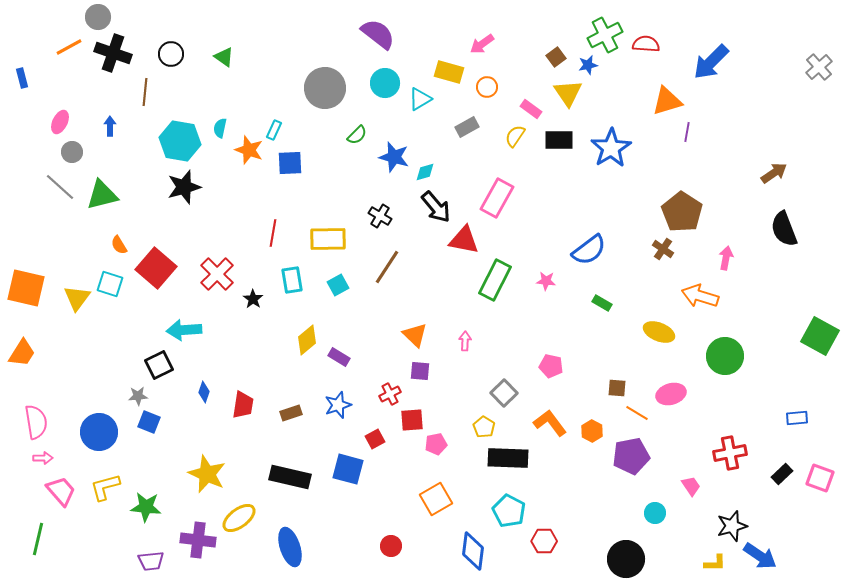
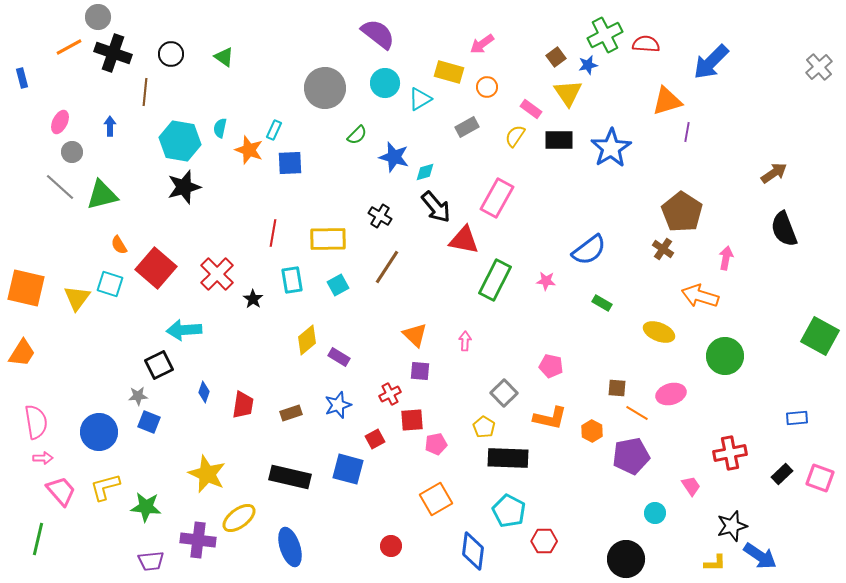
orange L-shape at (550, 423): moved 5 px up; rotated 140 degrees clockwise
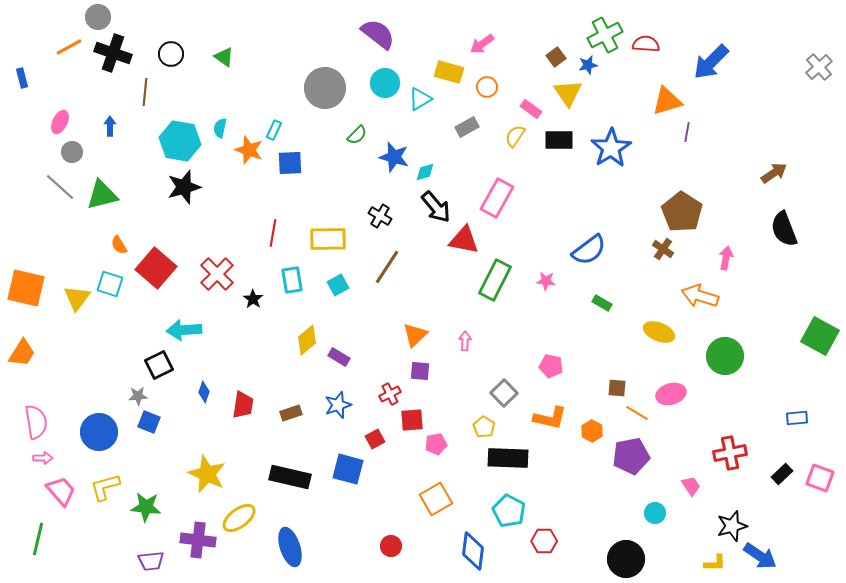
orange triangle at (415, 335): rotated 32 degrees clockwise
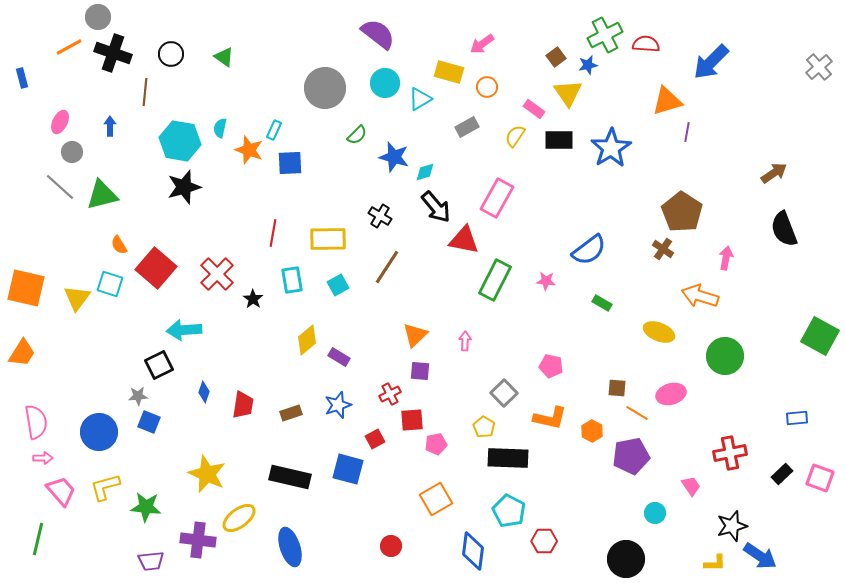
pink rectangle at (531, 109): moved 3 px right
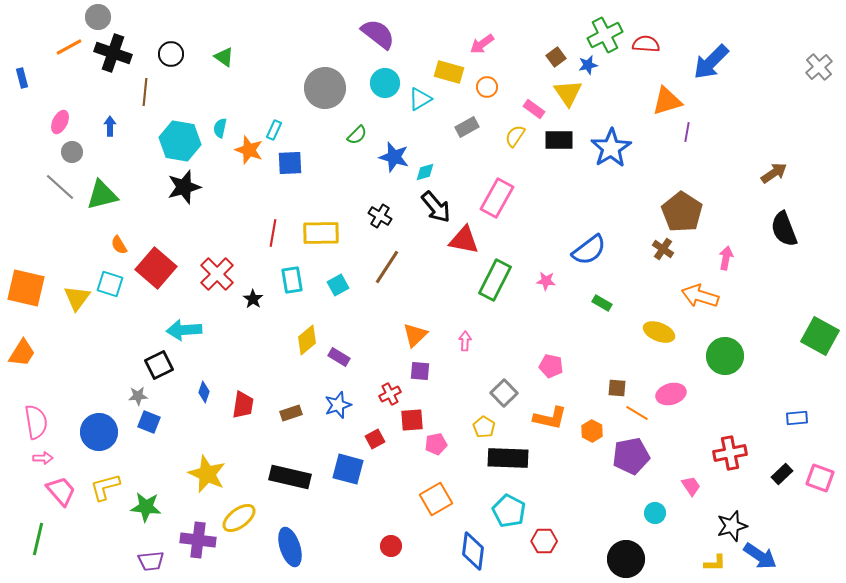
yellow rectangle at (328, 239): moved 7 px left, 6 px up
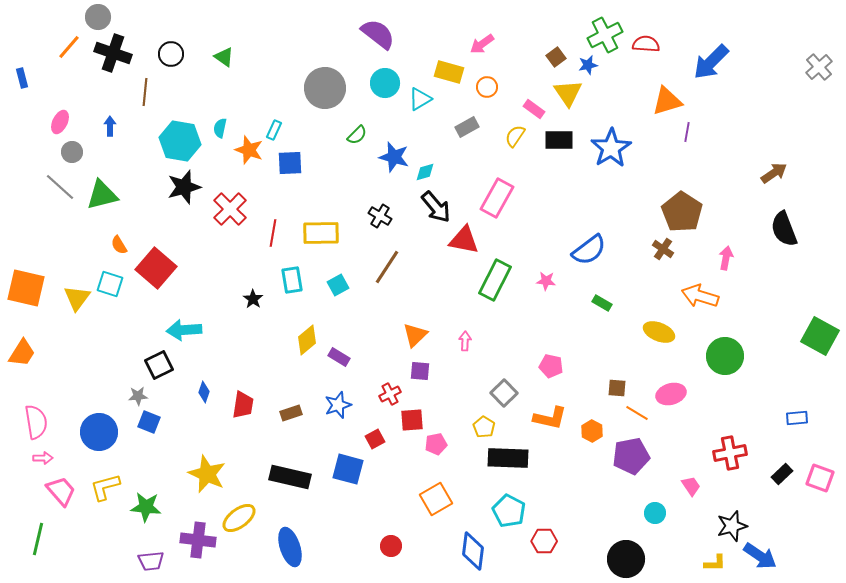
orange line at (69, 47): rotated 20 degrees counterclockwise
red cross at (217, 274): moved 13 px right, 65 px up
